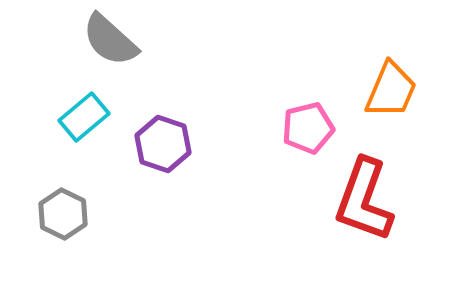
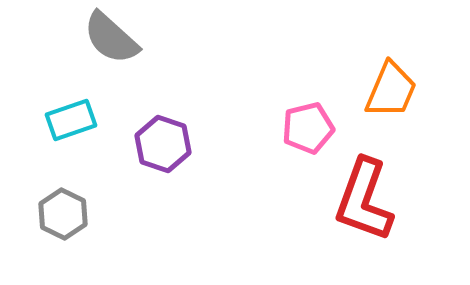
gray semicircle: moved 1 px right, 2 px up
cyan rectangle: moved 13 px left, 3 px down; rotated 21 degrees clockwise
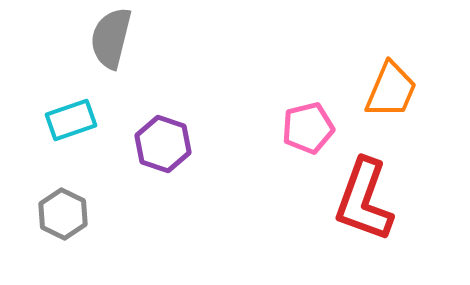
gray semicircle: rotated 62 degrees clockwise
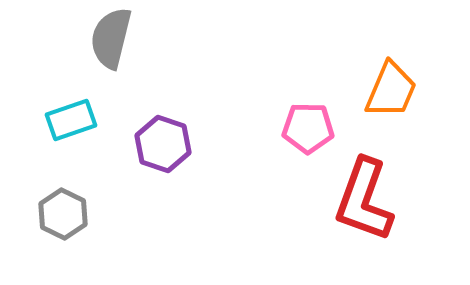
pink pentagon: rotated 15 degrees clockwise
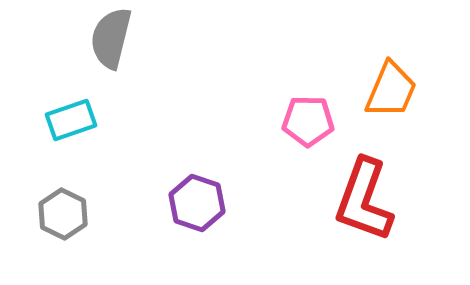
pink pentagon: moved 7 px up
purple hexagon: moved 34 px right, 59 px down
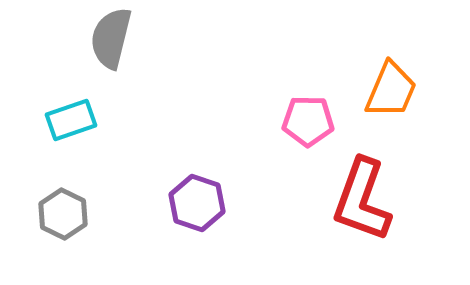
red L-shape: moved 2 px left
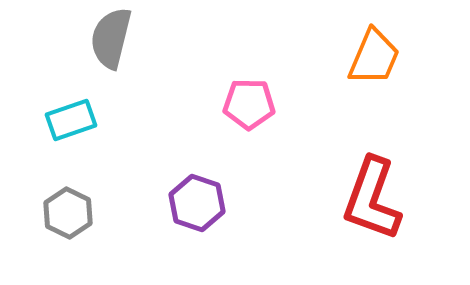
orange trapezoid: moved 17 px left, 33 px up
pink pentagon: moved 59 px left, 17 px up
red L-shape: moved 10 px right, 1 px up
gray hexagon: moved 5 px right, 1 px up
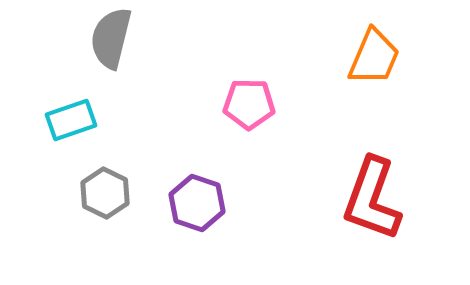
gray hexagon: moved 37 px right, 20 px up
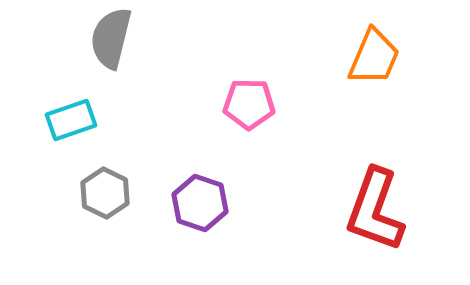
red L-shape: moved 3 px right, 11 px down
purple hexagon: moved 3 px right
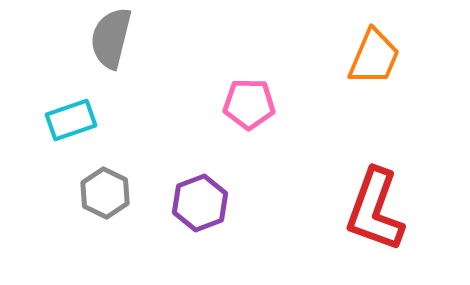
purple hexagon: rotated 20 degrees clockwise
